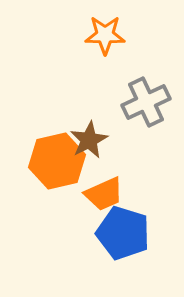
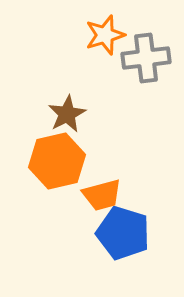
orange star: rotated 18 degrees counterclockwise
gray cross: moved 44 px up; rotated 18 degrees clockwise
brown star: moved 22 px left, 26 px up
orange trapezoid: moved 2 px left, 1 px down; rotated 9 degrees clockwise
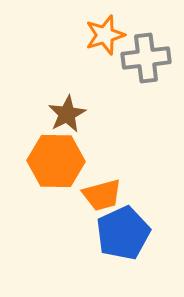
orange hexagon: moved 1 px left; rotated 14 degrees clockwise
blue pentagon: rotated 30 degrees clockwise
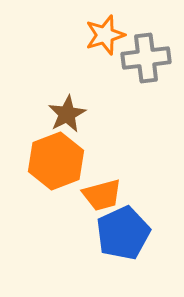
orange hexagon: rotated 22 degrees counterclockwise
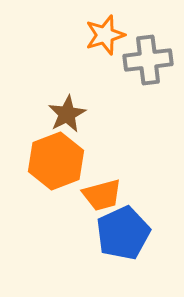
gray cross: moved 2 px right, 2 px down
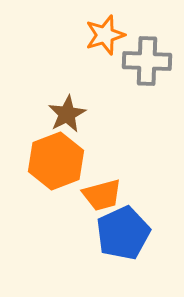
gray cross: moved 1 px left, 1 px down; rotated 9 degrees clockwise
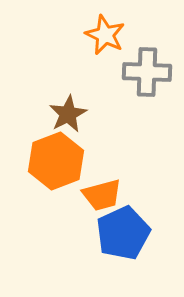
orange star: rotated 30 degrees counterclockwise
gray cross: moved 11 px down
brown star: moved 1 px right
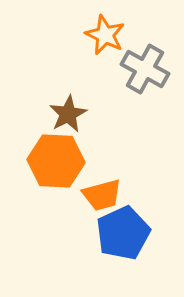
gray cross: moved 2 px left, 3 px up; rotated 27 degrees clockwise
orange hexagon: rotated 24 degrees clockwise
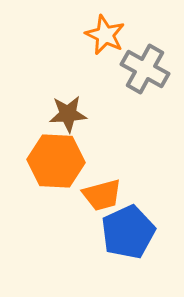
brown star: rotated 24 degrees clockwise
blue pentagon: moved 5 px right, 1 px up
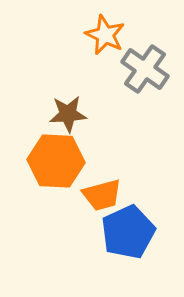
gray cross: rotated 6 degrees clockwise
